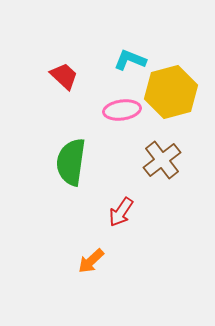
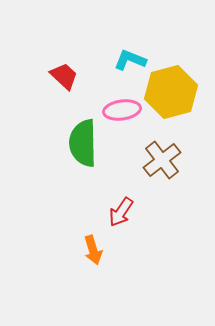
green semicircle: moved 12 px right, 19 px up; rotated 9 degrees counterclockwise
orange arrow: moved 2 px right, 11 px up; rotated 64 degrees counterclockwise
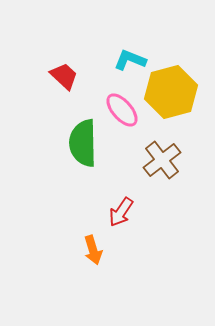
pink ellipse: rotated 57 degrees clockwise
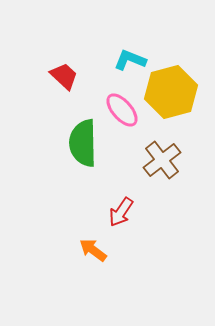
orange arrow: rotated 144 degrees clockwise
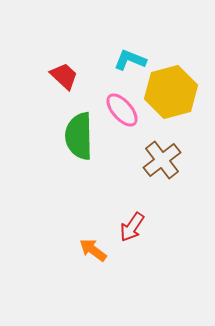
green semicircle: moved 4 px left, 7 px up
red arrow: moved 11 px right, 15 px down
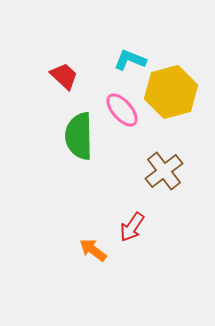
brown cross: moved 2 px right, 11 px down
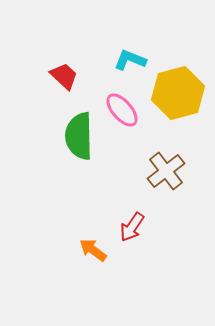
yellow hexagon: moved 7 px right, 1 px down
brown cross: moved 2 px right
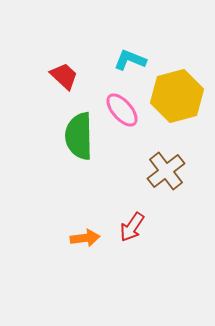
yellow hexagon: moved 1 px left, 3 px down
orange arrow: moved 8 px left, 12 px up; rotated 136 degrees clockwise
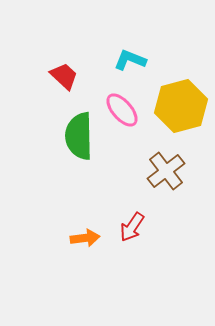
yellow hexagon: moved 4 px right, 10 px down
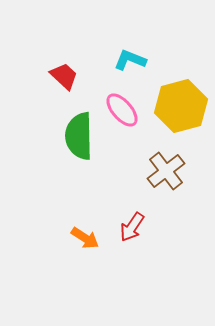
orange arrow: rotated 40 degrees clockwise
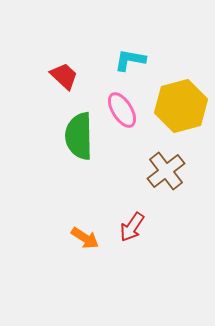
cyan L-shape: rotated 12 degrees counterclockwise
pink ellipse: rotated 9 degrees clockwise
